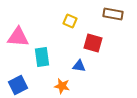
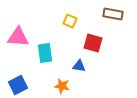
cyan rectangle: moved 3 px right, 4 px up
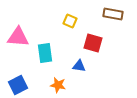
orange star: moved 4 px left, 1 px up
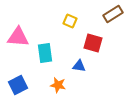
brown rectangle: rotated 42 degrees counterclockwise
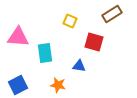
brown rectangle: moved 1 px left
red square: moved 1 px right, 1 px up
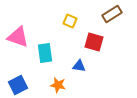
pink triangle: rotated 15 degrees clockwise
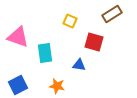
blue triangle: moved 1 px up
orange star: moved 1 px left, 1 px down
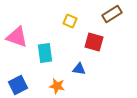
pink triangle: moved 1 px left
blue triangle: moved 4 px down
